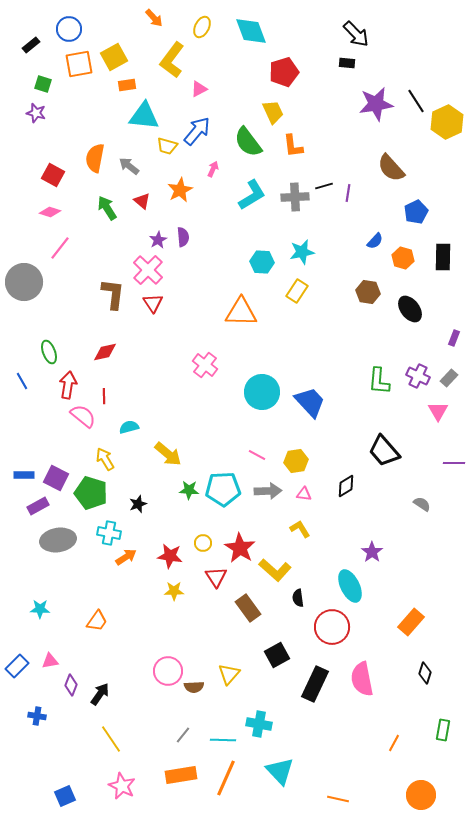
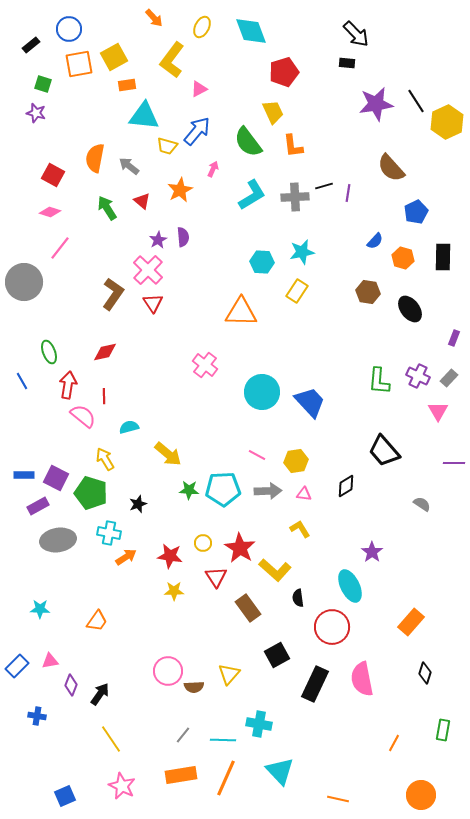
brown L-shape at (113, 294): rotated 28 degrees clockwise
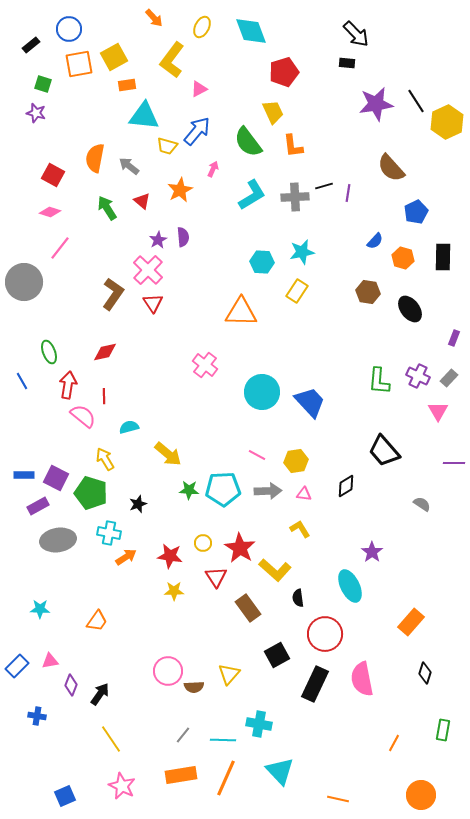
red circle at (332, 627): moved 7 px left, 7 px down
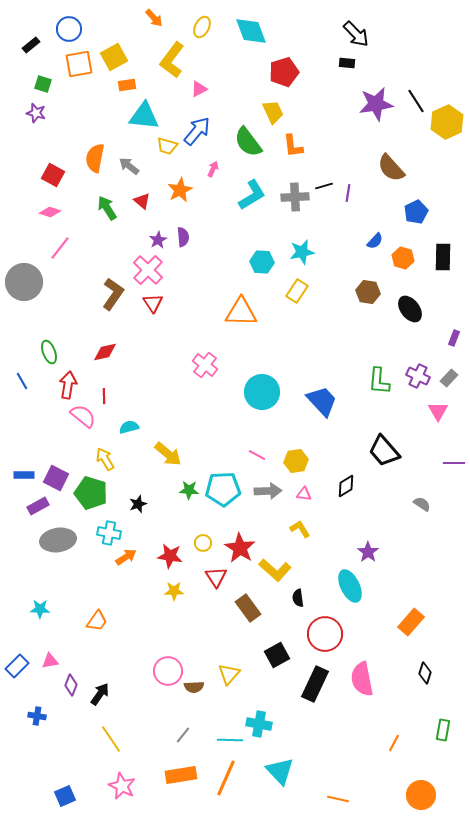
blue trapezoid at (310, 402): moved 12 px right, 1 px up
purple star at (372, 552): moved 4 px left
cyan line at (223, 740): moved 7 px right
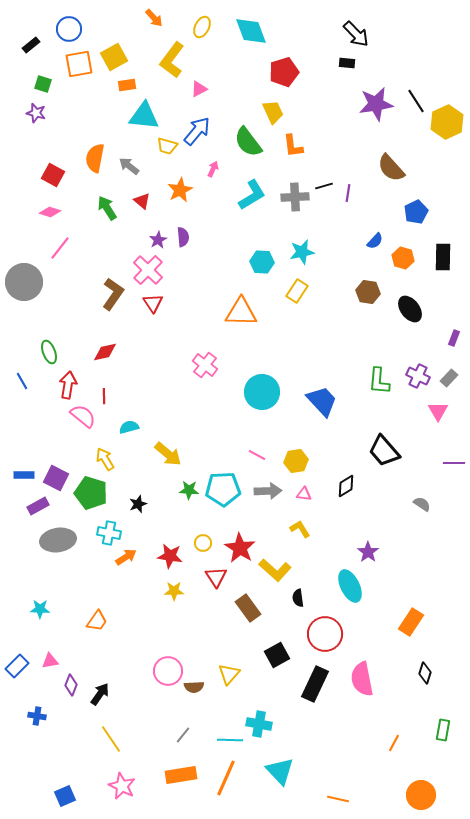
orange rectangle at (411, 622): rotated 8 degrees counterclockwise
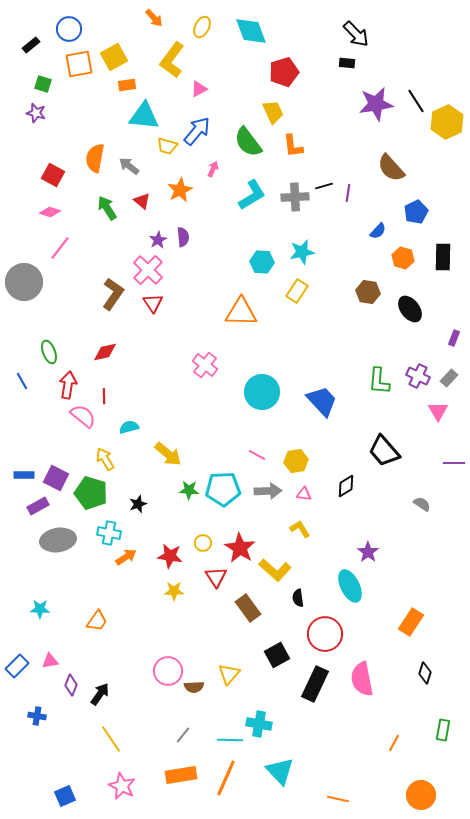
blue semicircle at (375, 241): moved 3 px right, 10 px up
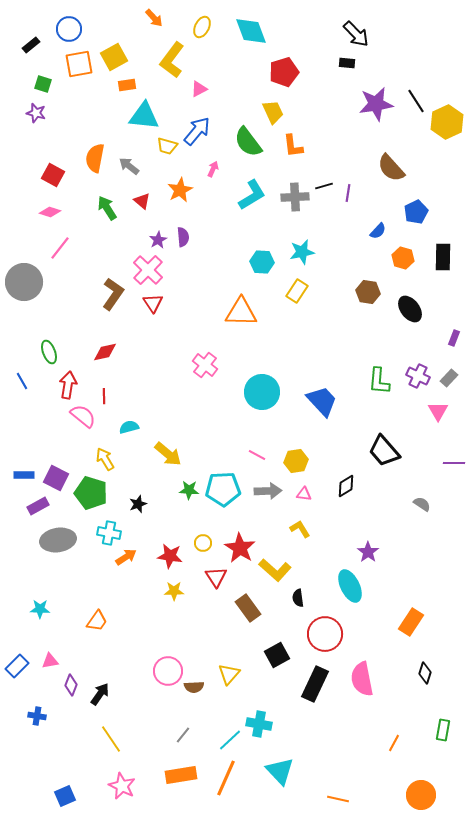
cyan line at (230, 740): rotated 45 degrees counterclockwise
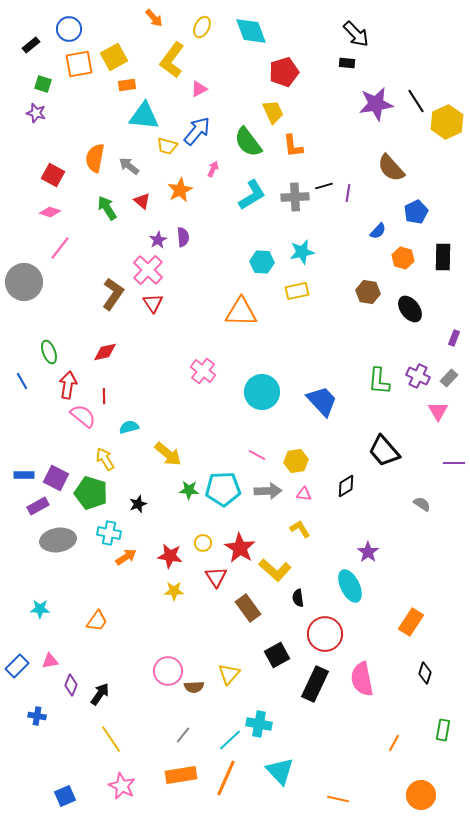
yellow rectangle at (297, 291): rotated 45 degrees clockwise
pink cross at (205, 365): moved 2 px left, 6 px down
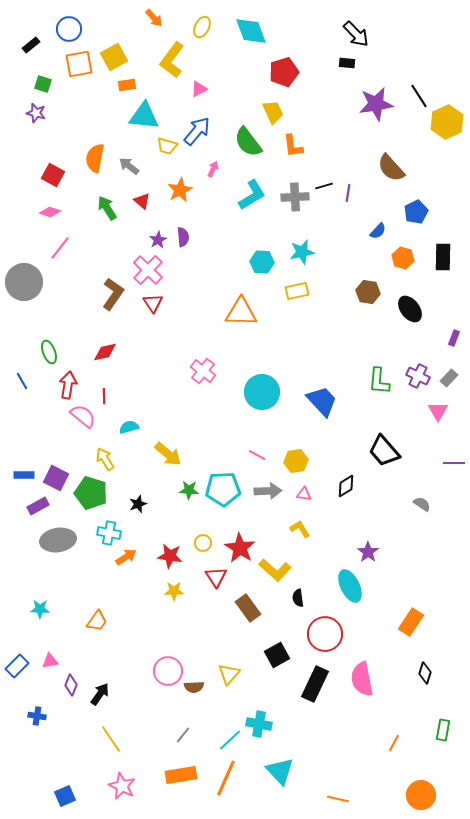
black line at (416, 101): moved 3 px right, 5 px up
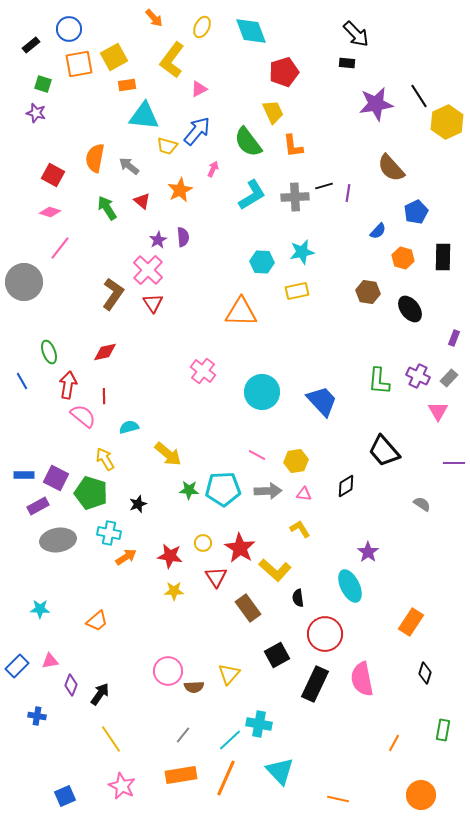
orange trapezoid at (97, 621): rotated 15 degrees clockwise
